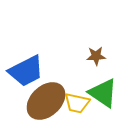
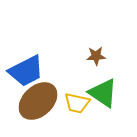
brown ellipse: moved 8 px left
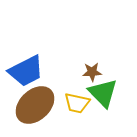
brown star: moved 4 px left, 16 px down
green triangle: rotated 12 degrees clockwise
brown ellipse: moved 3 px left, 4 px down
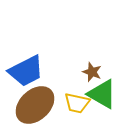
brown star: rotated 24 degrees clockwise
green triangle: moved 1 px left, 1 px down; rotated 16 degrees counterclockwise
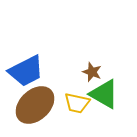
green triangle: moved 2 px right
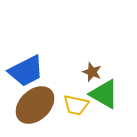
yellow trapezoid: moved 1 px left, 2 px down
